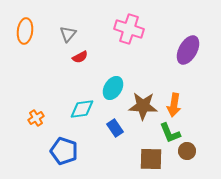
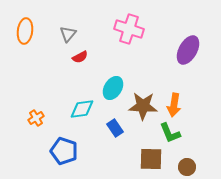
brown circle: moved 16 px down
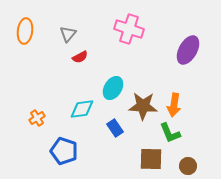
orange cross: moved 1 px right
brown circle: moved 1 px right, 1 px up
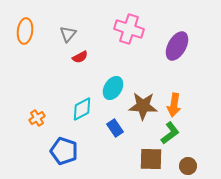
purple ellipse: moved 11 px left, 4 px up
cyan diamond: rotated 20 degrees counterclockwise
green L-shape: rotated 105 degrees counterclockwise
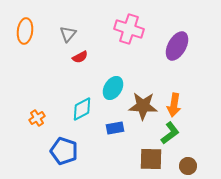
blue rectangle: rotated 66 degrees counterclockwise
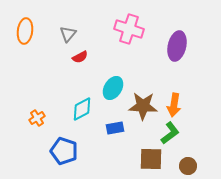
purple ellipse: rotated 16 degrees counterclockwise
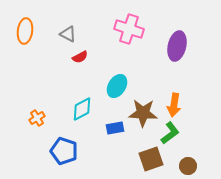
gray triangle: rotated 42 degrees counterclockwise
cyan ellipse: moved 4 px right, 2 px up
brown star: moved 7 px down
brown square: rotated 20 degrees counterclockwise
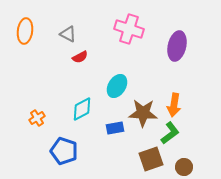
brown circle: moved 4 px left, 1 px down
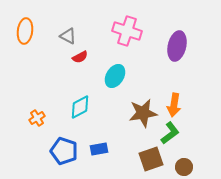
pink cross: moved 2 px left, 2 px down
gray triangle: moved 2 px down
cyan ellipse: moved 2 px left, 10 px up
cyan diamond: moved 2 px left, 2 px up
brown star: rotated 12 degrees counterclockwise
blue rectangle: moved 16 px left, 21 px down
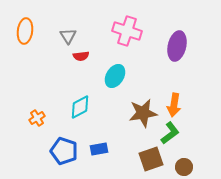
gray triangle: rotated 30 degrees clockwise
red semicircle: moved 1 px right, 1 px up; rotated 21 degrees clockwise
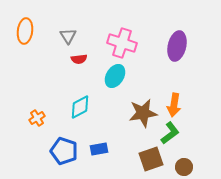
pink cross: moved 5 px left, 12 px down
red semicircle: moved 2 px left, 3 px down
